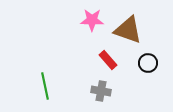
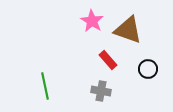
pink star: moved 1 px down; rotated 30 degrees clockwise
black circle: moved 6 px down
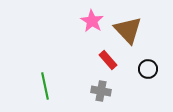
brown triangle: rotated 28 degrees clockwise
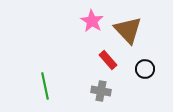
black circle: moved 3 px left
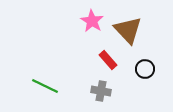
green line: rotated 52 degrees counterclockwise
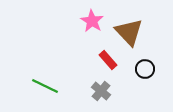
brown triangle: moved 1 px right, 2 px down
gray cross: rotated 30 degrees clockwise
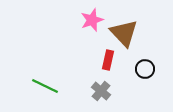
pink star: moved 1 px up; rotated 20 degrees clockwise
brown triangle: moved 5 px left, 1 px down
red rectangle: rotated 54 degrees clockwise
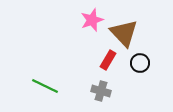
red rectangle: rotated 18 degrees clockwise
black circle: moved 5 px left, 6 px up
gray cross: rotated 24 degrees counterclockwise
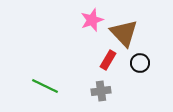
gray cross: rotated 24 degrees counterclockwise
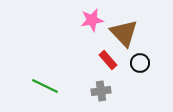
pink star: rotated 10 degrees clockwise
red rectangle: rotated 72 degrees counterclockwise
